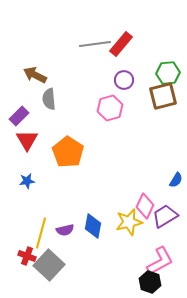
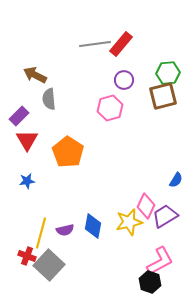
pink diamond: moved 1 px right
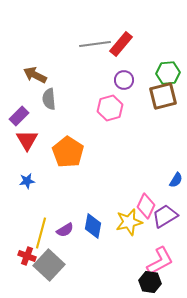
purple semicircle: rotated 18 degrees counterclockwise
black hexagon: rotated 10 degrees counterclockwise
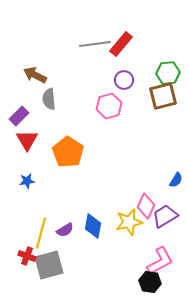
pink hexagon: moved 1 px left, 2 px up
gray square: rotated 32 degrees clockwise
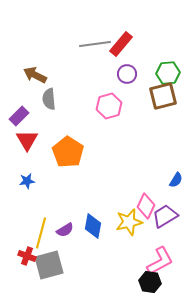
purple circle: moved 3 px right, 6 px up
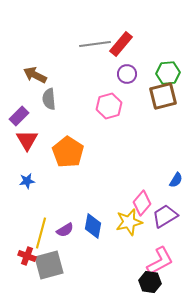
pink diamond: moved 4 px left, 3 px up; rotated 15 degrees clockwise
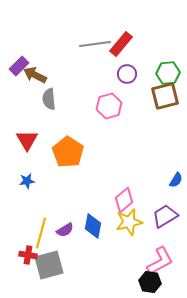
brown square: moved 2 px right
purple rectangle: moved 50 px up
pink diamond: moved 18 px left, 3 px up; rotated 10 degrees clockwise
red cross: moved 1 px right, 1 px up; rotated 12 degrees counterclockwise
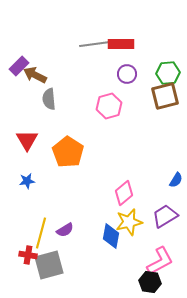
red rectangle: rotated 50 degrees clockwise
pink diamond: moved 7 px up
blue diamond: moved 18 px right, 10 px down
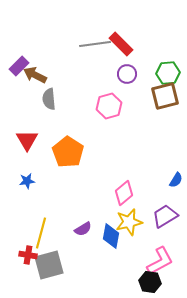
red rectangle: rotated 45 degrees clockwise
purple semicircle: moved 18 px right, 1 px up
